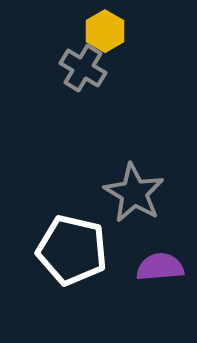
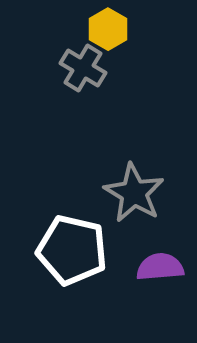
yellow hexagon: moved 3 px right, 2 px up
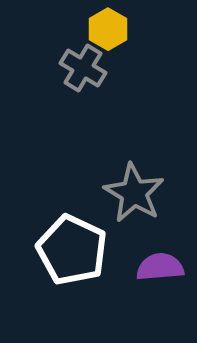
white pentagon: rotated 12 degrees clockwise
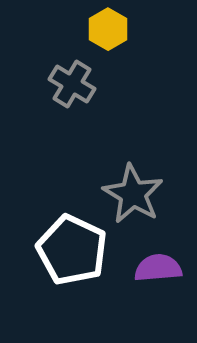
gray cross: moved 11 px left, 16 px down
gray star: moved 1 px left, 1 px down
purple semicircle: moved 2 px left, 1 px down
